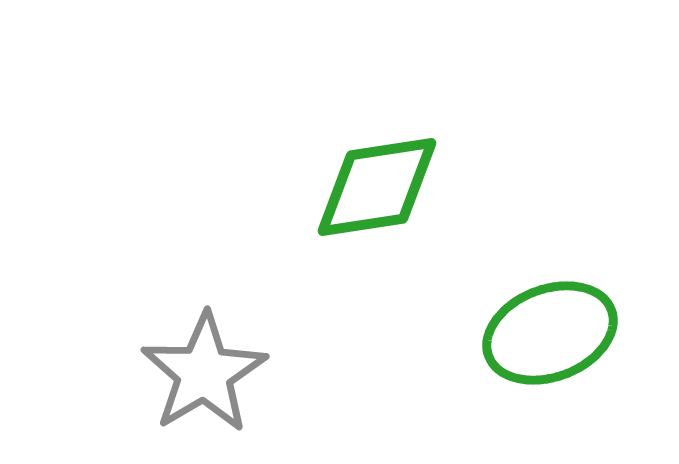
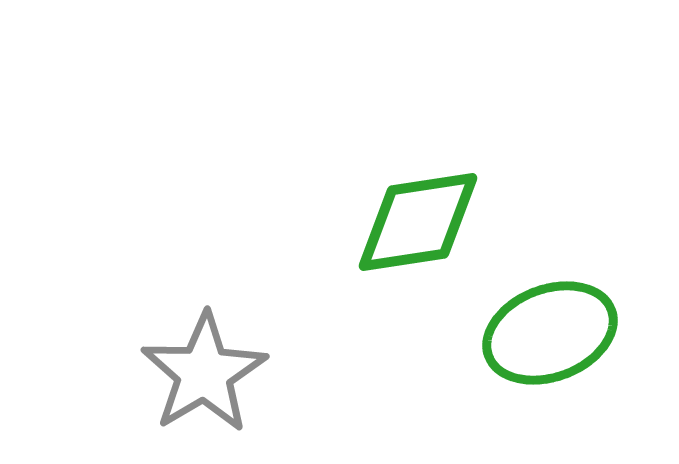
green diamond: moved 41 px right, 35 px down
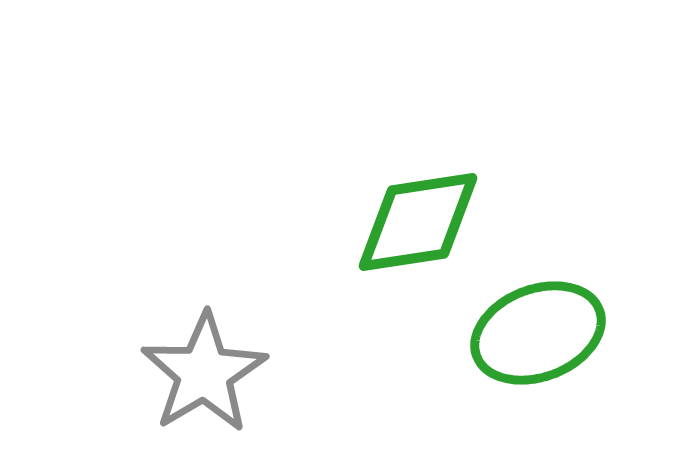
green ellipse: moved 12 px left
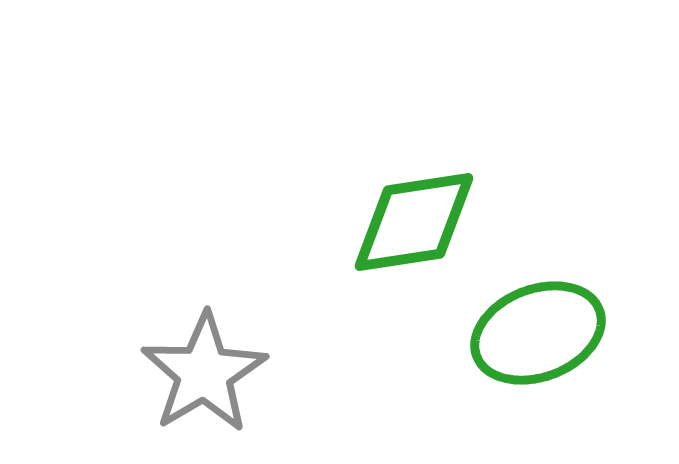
green diamond: moved 4 px left
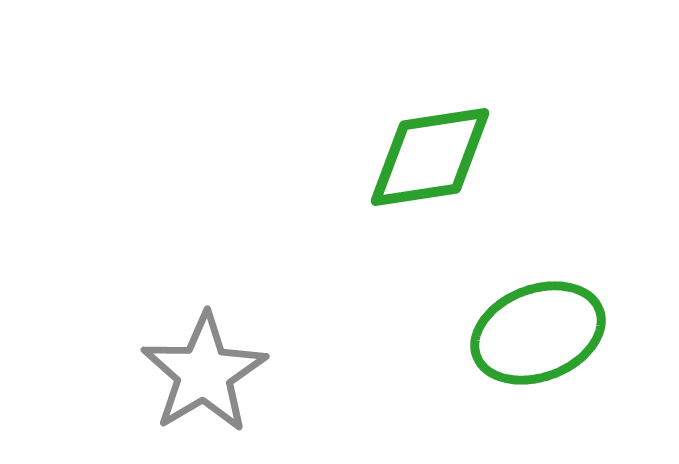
green diamond: moved 16 px right, 65 px up
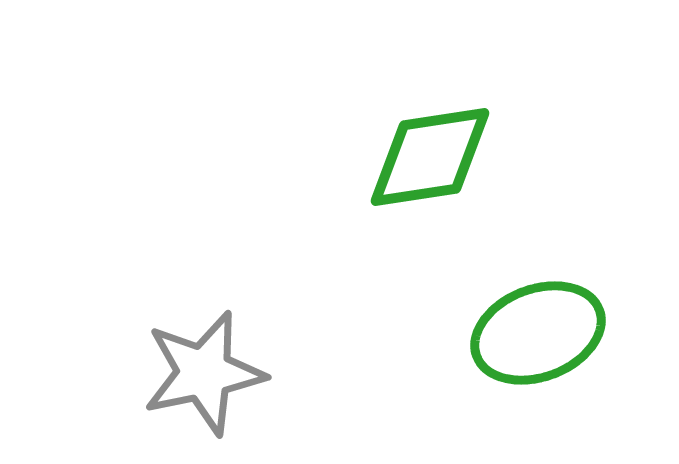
gray star: rotated 19 degrees clockwise
